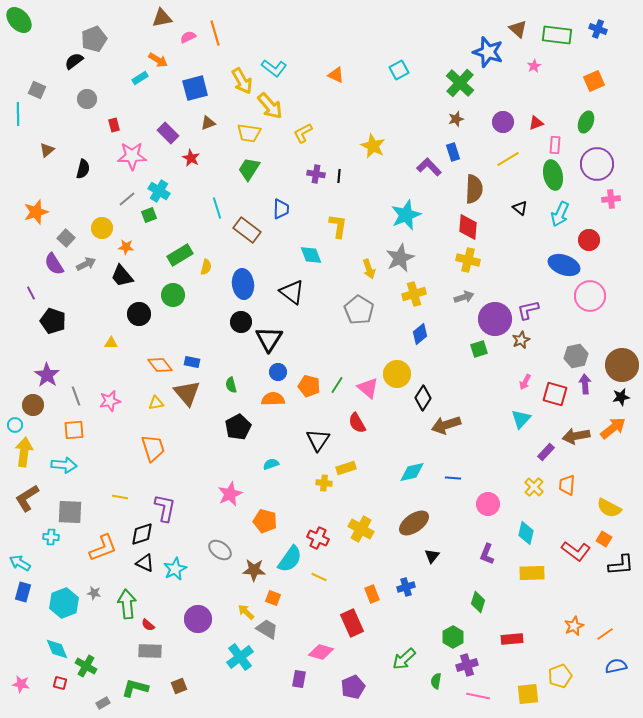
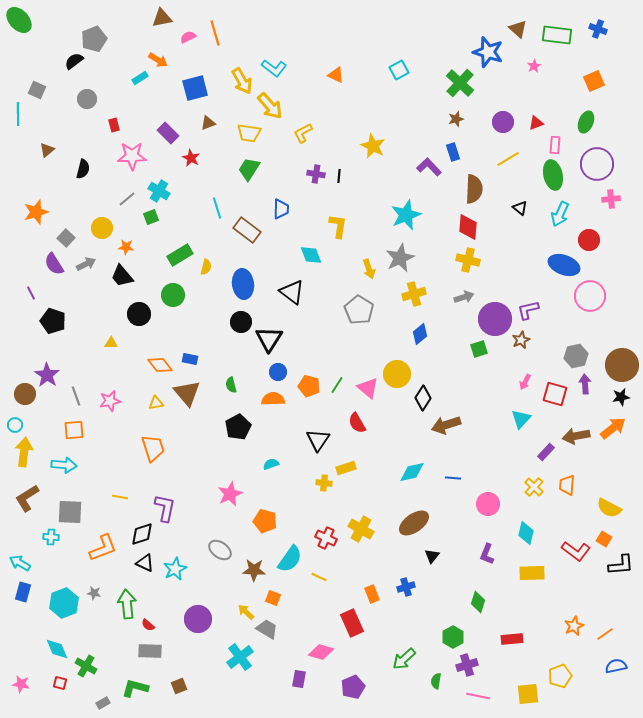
green square at (149, 215): moved 2 px right, 2 px down
blue rectangle at (192, 362): moved 2 px left, 3 px up
brown circle at (33, 405): moved 8 px left, 11 px up
red cross at (318, 538): moved 8 px right
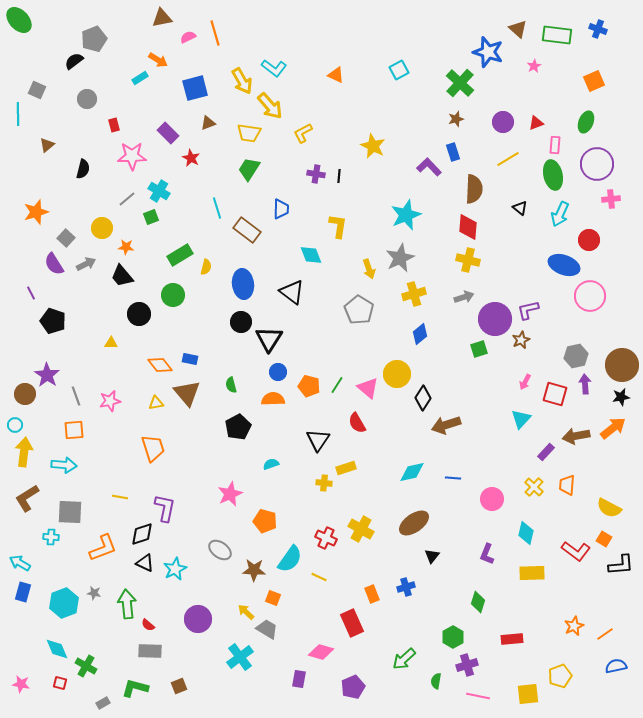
brown triangle at (47, 150): moved 5 px up
pink circle at (488, 504): moved 4 px right, 5 px up
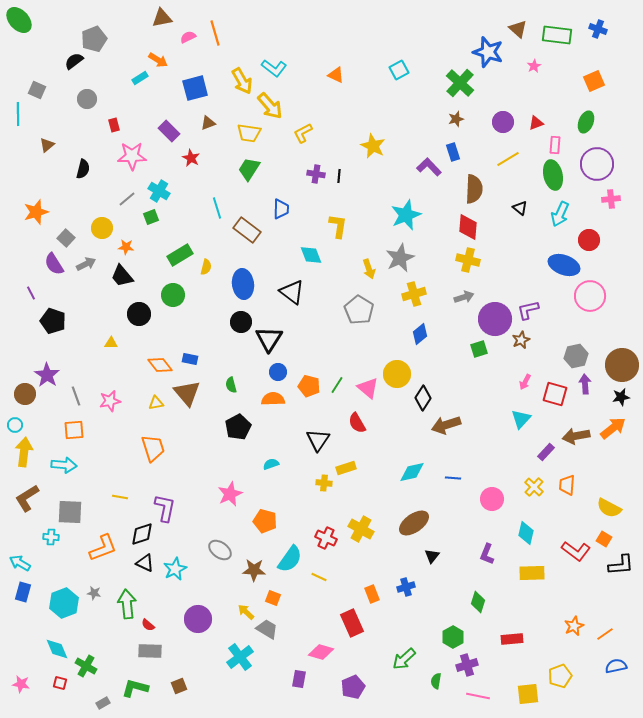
purple rectangle at (168, 133): moved 1 px right, 2 px up
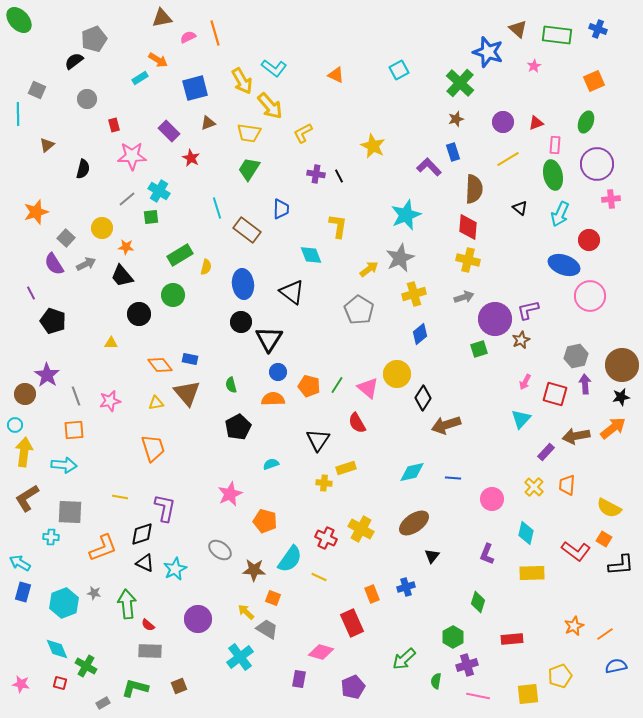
black line at (339, 176): rotated 32 degrees counterclockwise
green square at (151, 217): rotated 14 degrees clockwise
yellow arrow at (369, 269): rotated 108 degrees counterclockwise
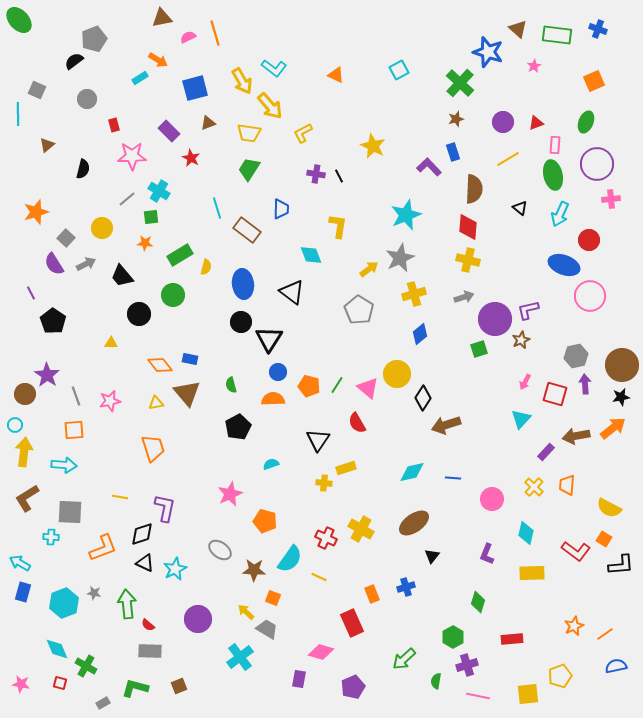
orange star at (126, 247): moved 19 px right, 4 px up
black pentagon at (53, 321): rotated 15 degrees clockwise
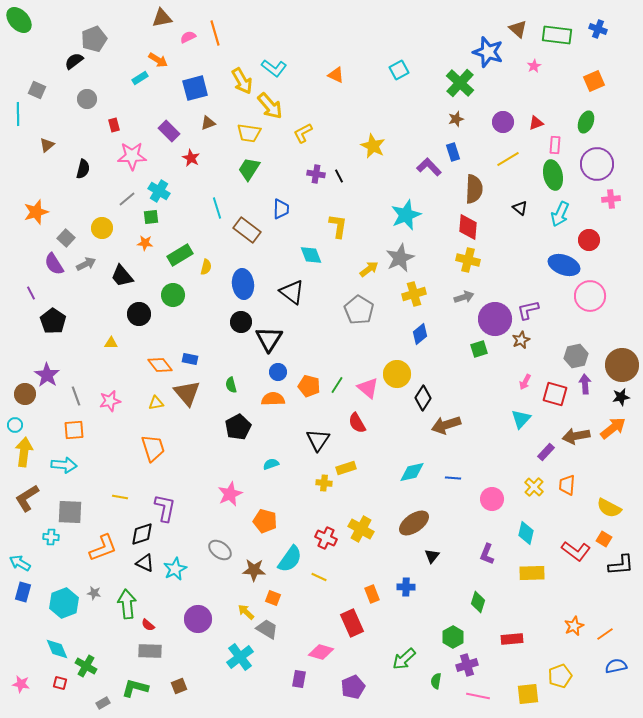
blue cross at (406, 587): rotated 18 degrees clockwise
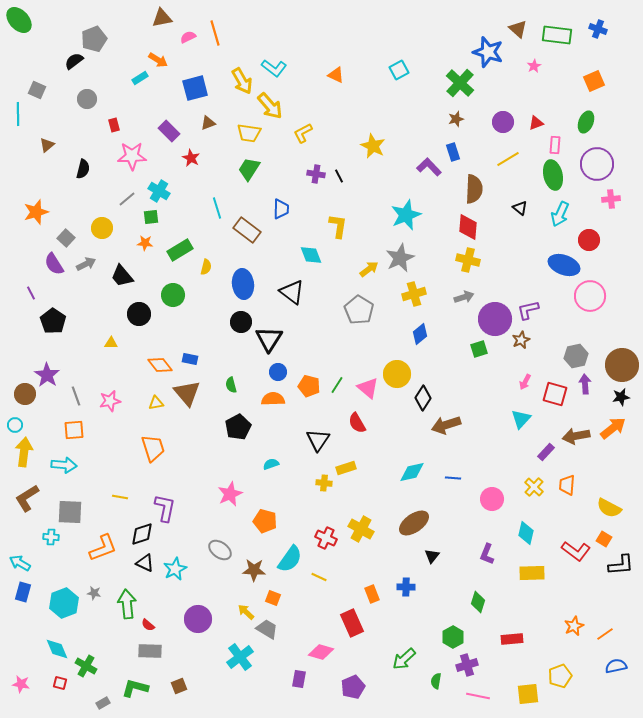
green rectangle at (180, 255): moved 5 px up
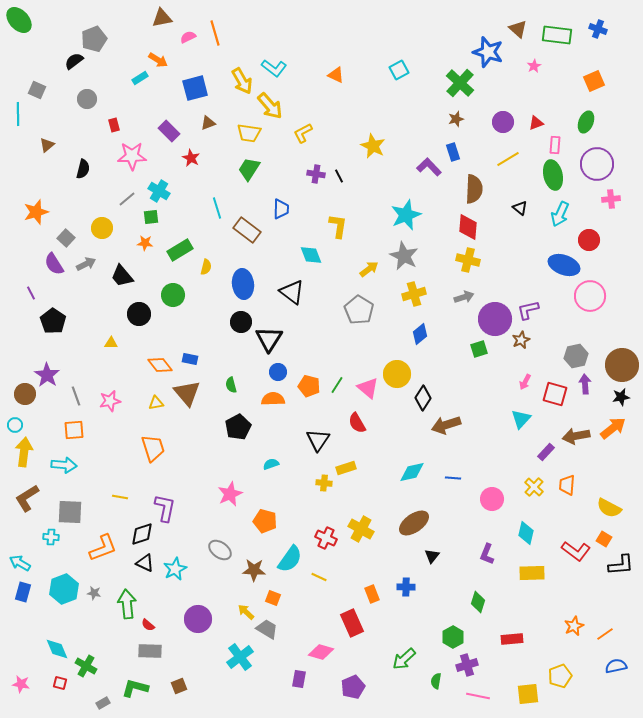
gray star at (400, 258): moved 4 px right, 2 px up; rotated 20 degrees counterclockwise
cyan hexagon at (64, 603): moved 14 px up
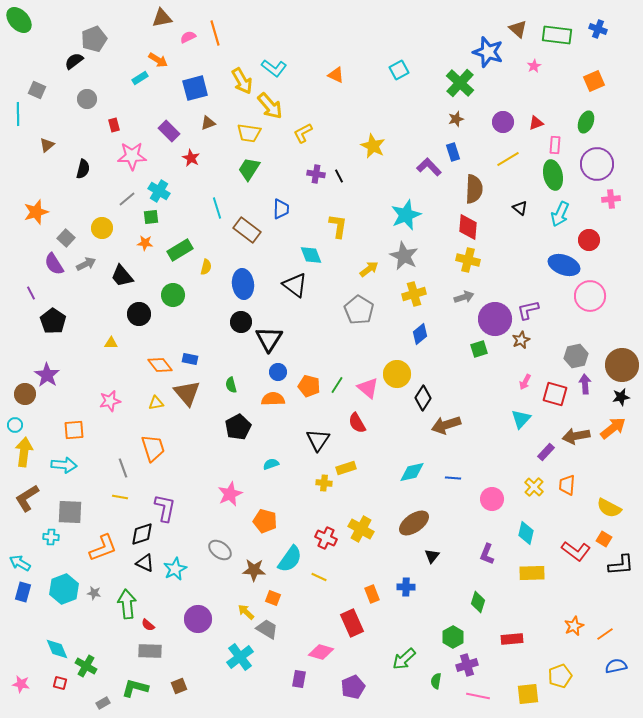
black triangle at (292, 292): moved 3 px right, 7 px up
gray line at (76, 396): moved 47 px right, 72 px down
